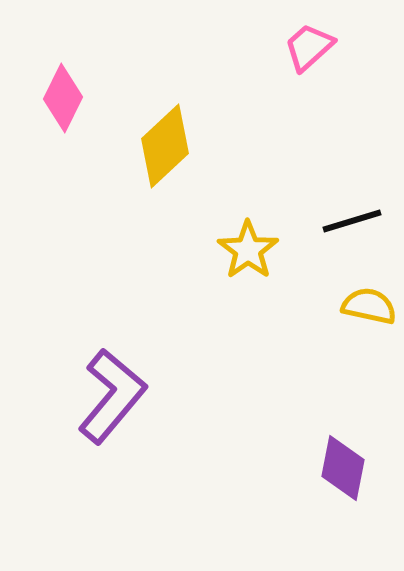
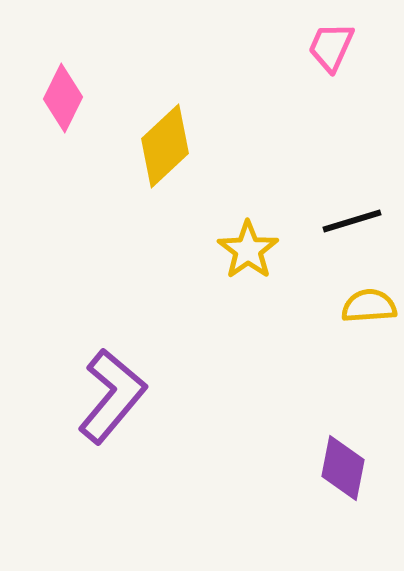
pink trapezoid: moved 22 px right; rotated 24 degrees counterclockwise
yellow semicircle: rotated 16 degrees counterclockwise
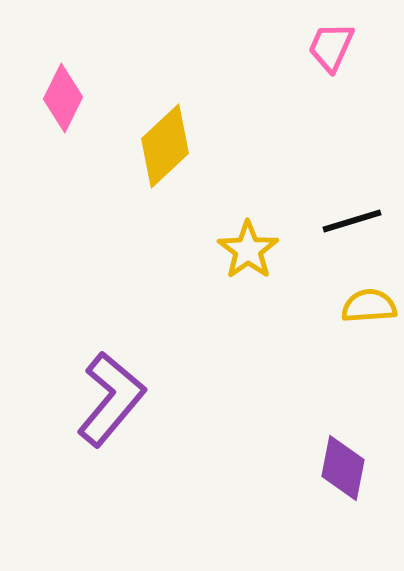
purple L-shape: moved 1 px left, 3 px down
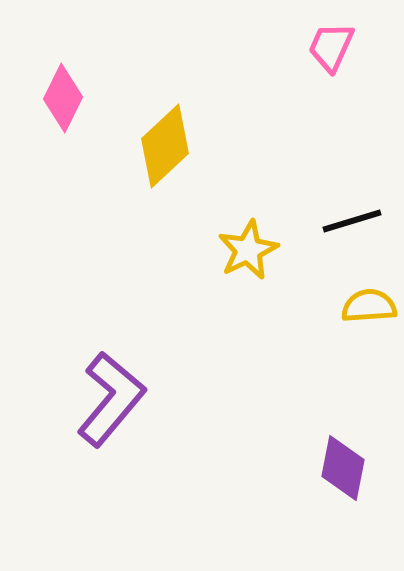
yellow star: rotated 10 degrees clockwise
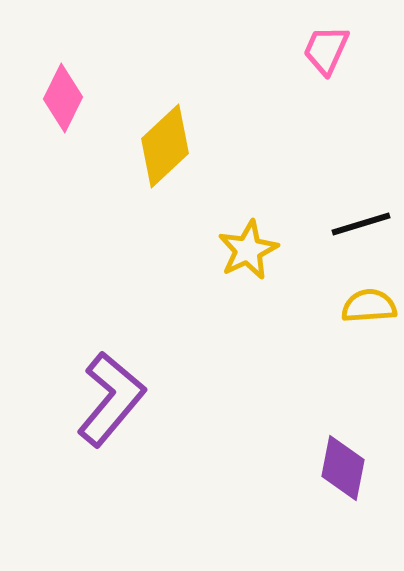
pink trapezoid: moved 5 px left, 3 px down
black line: moved 9 px right, 3 px down
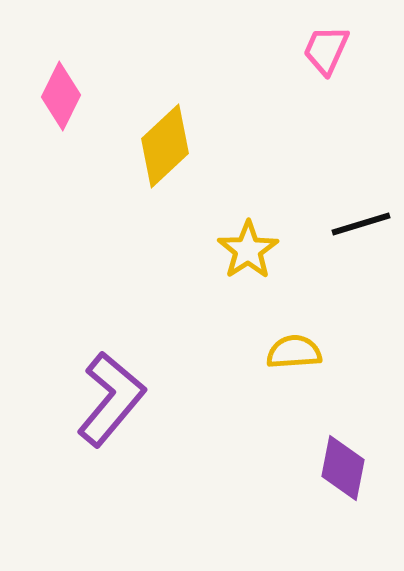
pink diamond: moved 2 px left, 2 px up
yellow star: rotated 8 degrees counterclockwise
yellow semicircle: moved 75 px left, 46 px down
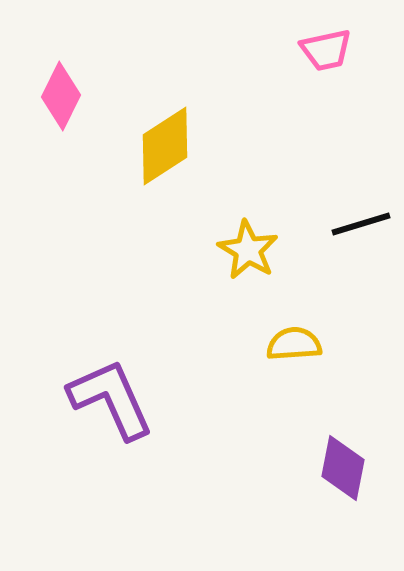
pink trapezoid: rotated 126 degrees counterclockwise
yellow diamond: rotated 10 degrees clockwise
yellow star: rotated 8 degrees counterclockwise
yellow semicircle: moved 8 px up
purple L-shape: rotated 64 degrees counterclockwise
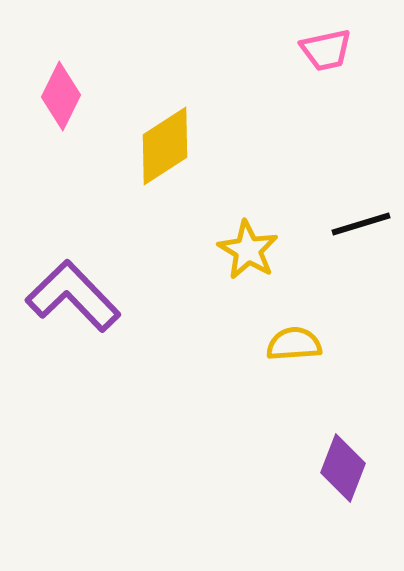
purple L-shape: moved 38 px left, 103 px up; rotated 20 degrees counterclockwise
purple diamond: rotated 10 degrees clockwise
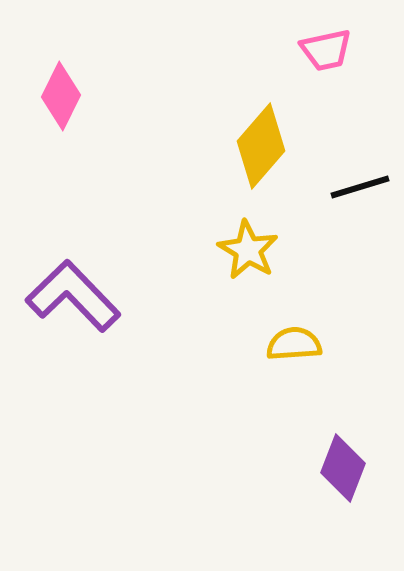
yellow diamond: moved 96 px right; rotated 16 degrees counterclockwise
black line: moved 1 px left, 37 px up
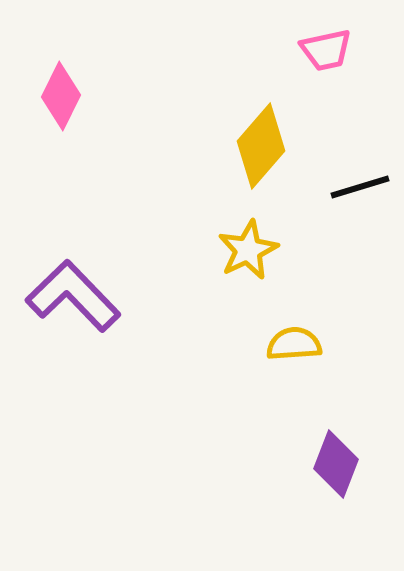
yellow star: rotated 16 degrees clockwise
purple diamond: moved 7 px left, 4 px up
